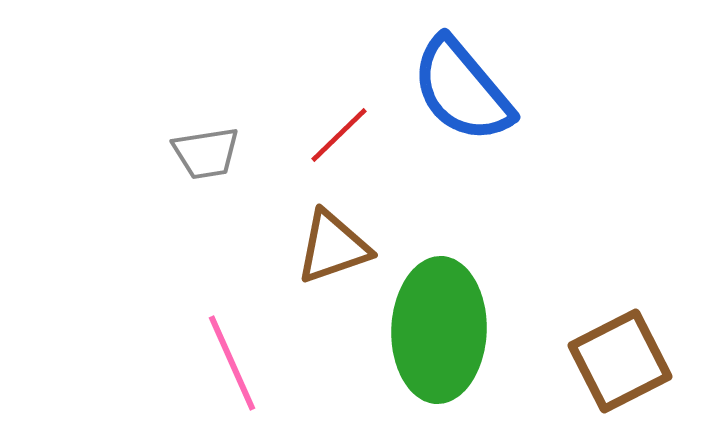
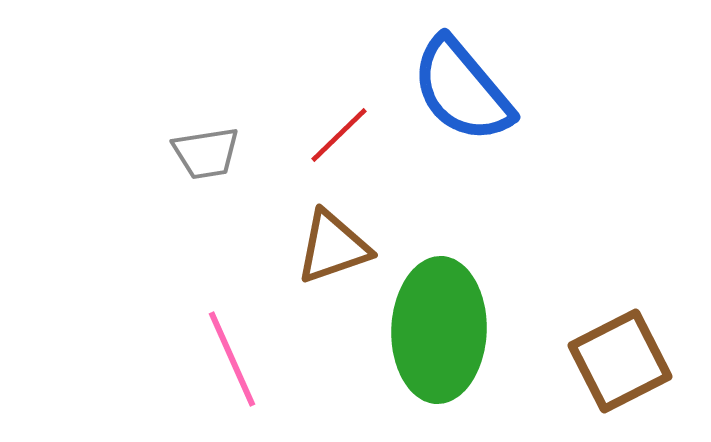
pink line: moved 4 px up
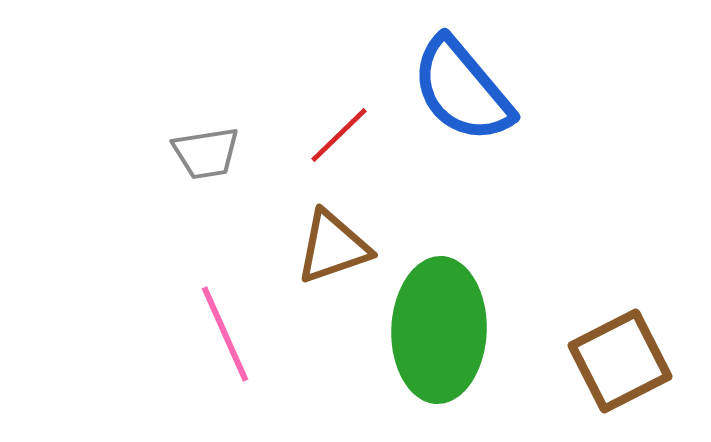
pink line: moved 7 px left, 25 px up
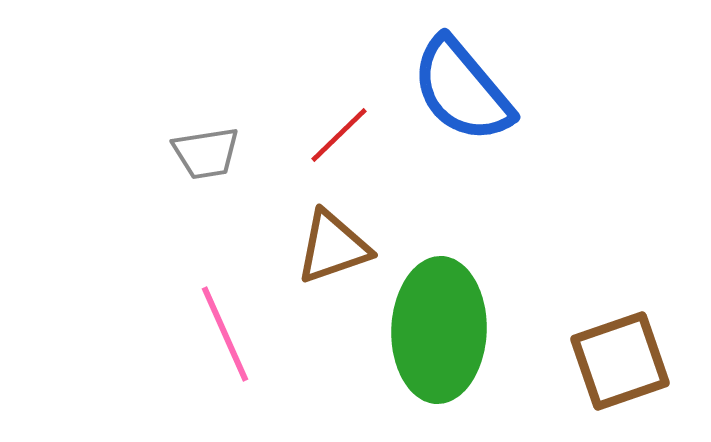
brown square: rotated 8 degrees clockwise
